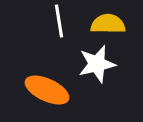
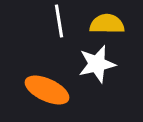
yellow semicircle: moved 1 px left
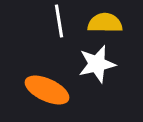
yellow semicircle: moved 2 px left, 1 px up
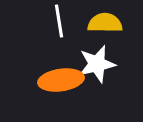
orange ellipse: moved 14 px right, 10 px up; rotated 33 degrees counterclockwise
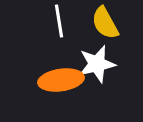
yellow semicircle: rotated 120 degrees counterclockwise
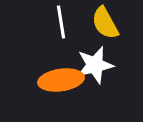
white line: moved 2 px right, 1 px down
white star: moved 2 px left, 1 px down
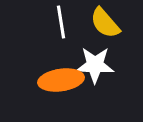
yellow semicircle: rotated 12 degrees counterclockwise
white star: rotated 15 degrees clockwise
